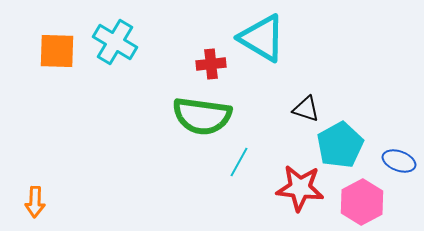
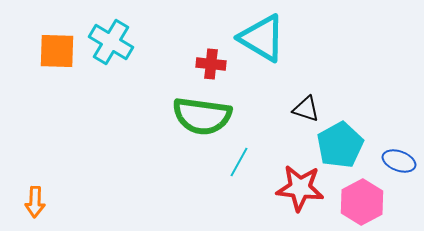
cyan cross: moved 4 px left
red cross: rotated 12 degrees clockwise
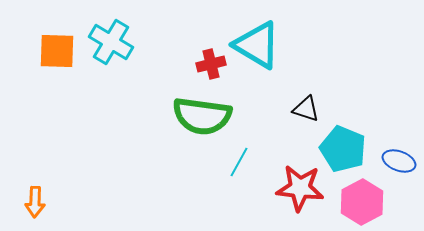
cyan triangle: moved 5 px left, 7 px down
red cross: rotated 20 degrees counterclockwise
cyan pentagon: moved 3 px right, 4 px down; rotated 21 degrees counterclockwise
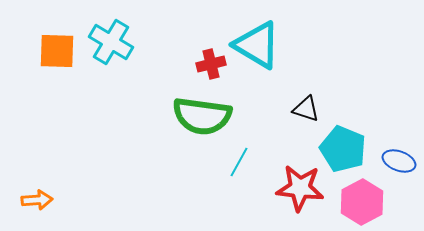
orange arrow: moved 2 px right, 2 px up; rotated 96 degrees counterclockwise
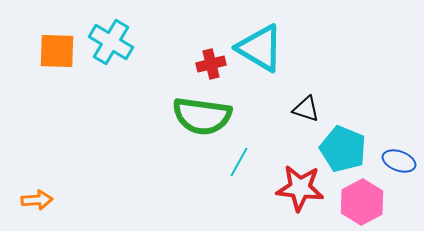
cyan triangle: moved 3 px right, 3 px down
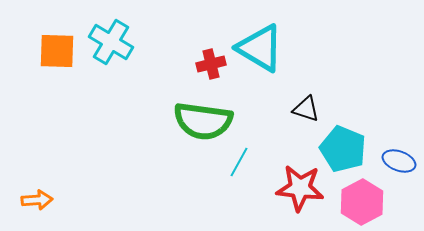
green semicircle: moved 1 px right, 5 px down
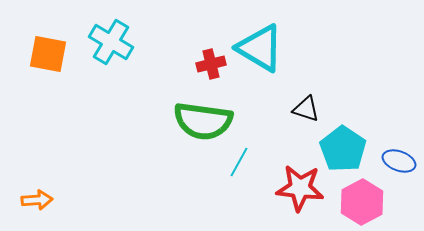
orange square: moved 9 px left, 3 px down; rotated 9 degrees clockwise
cyan pentagon: rotated 12 degrees clockwise
